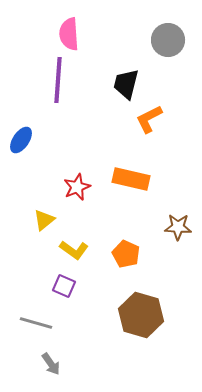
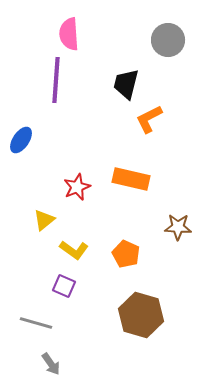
purple line: moved 2 px left
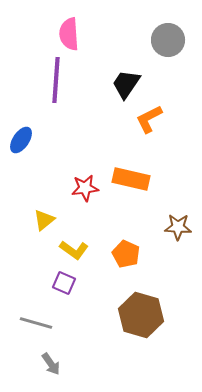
black trapezoid: rotated 20 degrees clockwise
red star: moved 8 px right, 1 px down; rotated 16 degrees clockwise
purple square: moved 3 px up
